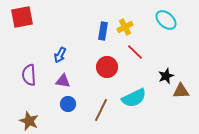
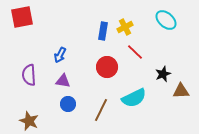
black star: moved 3 px left, 2 px up
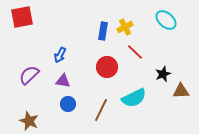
purple semicircle: rotated 50 degrees clockwise
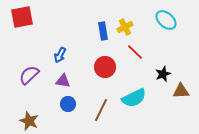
blue rectangle: rotated 18 degrees counterclockwise
red circle: moved 2 px left
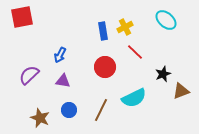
brown triangle: rotated 18 degrees counterclockwise
blue circle: moved 1 px right, 6 px down
brown star: moved 11 px right, 3 px up
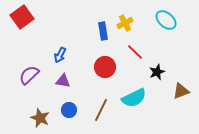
red square: rotated 25 degrees counterclockwise
yellow cross: moved 4 px up
black star: moved 6 px left, 2 px up
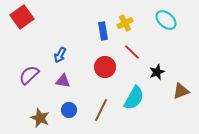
red line: moved 3 px left
cyan semicircle: rotated 35 degrees counterclockwise
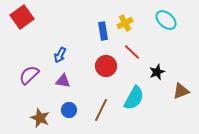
red circle: moved 1 px right, 1 px up
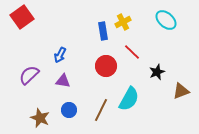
yellow cross: moved 2 px left, 1 px up
cyan semicircle: moved 5 px left, 1 px down
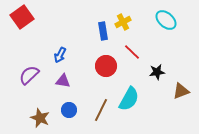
black star: rotated 14 degrees clockwise
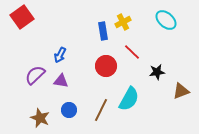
purple semicircle: moved 6 px right
purple triangle: moved 2 px left
